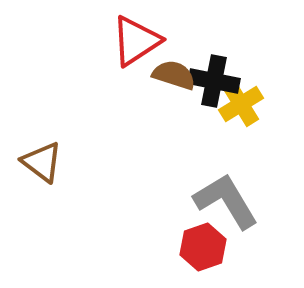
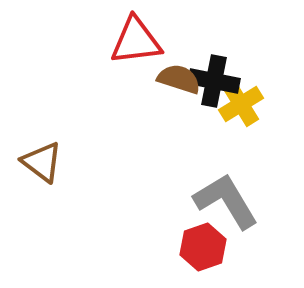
red triangle: rotated 26 degrees clockwise
brown semicircle: moved 5 px right, 4 px down
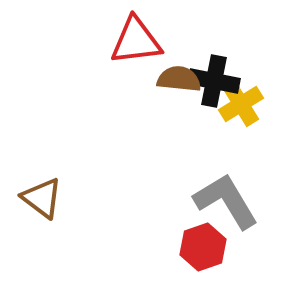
brown semicircle: rotated 12 degrees counterclockwise
brown triangle: moved 36 px down
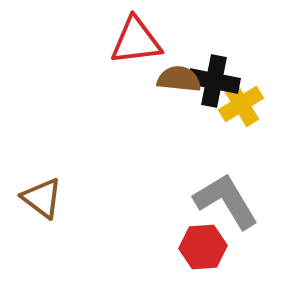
red hexagon: rotated 15 degrees clockwise
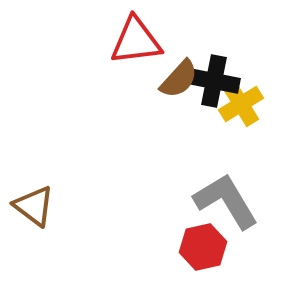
brown semicircle: rotated 126 degrees clockwise
brown triangle: moved 8 px left, 8 px down
red hexagon: rotated 9 degrees counterclockwise
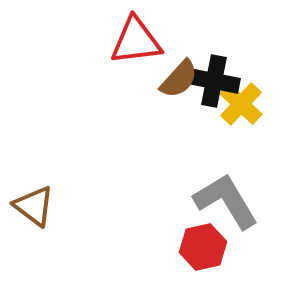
yellow cross: rotated 15 degrees counterclockwise
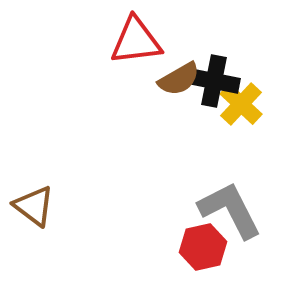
brown semicircle: rotated 18 degrees clockwise
gray L-shape: moved 4 px right, 9 px down; rotated 4 degrees clockwise
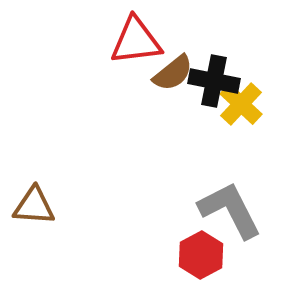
brown semicircle: moved 6 px left, 6 px up; rotated 9 degrees counterclockwise
brown triangle: rotated 33 degrees counterclockwise
red hexagon: moved 2 px left, 8 px down; rotated 15 degrees counterclockwise
